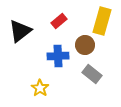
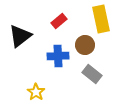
yellow rectangle: moved 1 px left, 2 px up; rotated 28 degrees counterclockwise
black triangle: moved 5 px down
yellow star: moved 4 px left, 4 px down
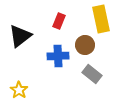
red rectangle: rotated 28 degrees counterclockwise
yellow star: moved 17 px left, 2 px up
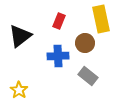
brown circle: moved 2 px up
gray rectangle: moved 4 px left, 2 px down
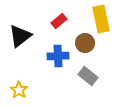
red rectangle: rotated 28 degrees clockwise
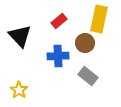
yellow rectangle: moved 2 px left; rotated 24 degrees clockwise
black triangle: rotated 35 degrees counterclockwise
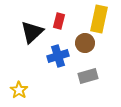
red rectangle: rotated 35 degrees counterclockwise
black triangle: moved 12 px right, 4 px up; rotated 30 degrees clockwise
blue cross: rotated 15 degrees counterclockwise
gray rectangle: rotated 54 degrees counterclockwise
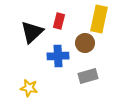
blue cross: rotated 15 degrees clockwise
yellow star: moved 10 px right, 2 px up; rotated 24 degrees counterclockwise
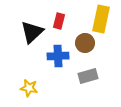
yellow rectangle: moved 2 px right
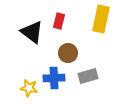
black triangle: rotated 40 degrees counterclockwise
brown circle: moved 17 px left, 10 px down
blue cross: moved 4 px left, 22 px down
